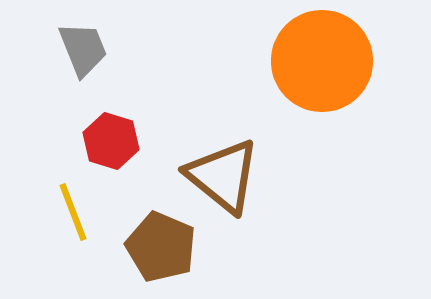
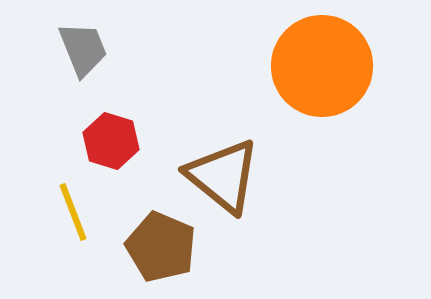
orange circle: moved 5 px down
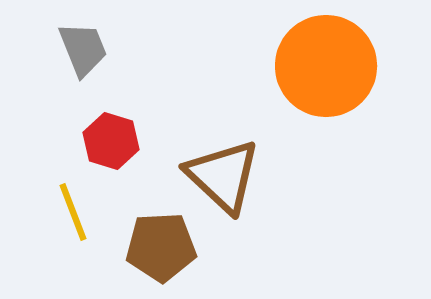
orange circle: moved 4 px right
brown triangle: rotated 4 degrees clockwise
brown pentagon: rotated 26 degrees counterclockwise
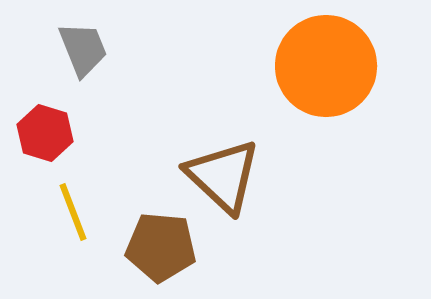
red hexagon: moved 66 px left, 8 px up
brown pentagon: rotated 8 degrees clockwise
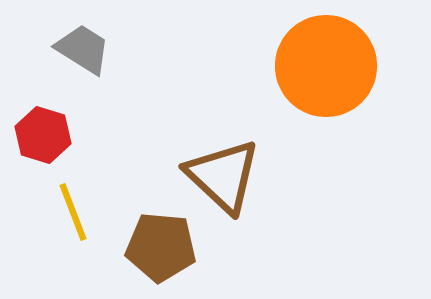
gray trapezoid: rotated 36 degrees counterclockwise
red hexagon: moved 2 px left, 2 px down
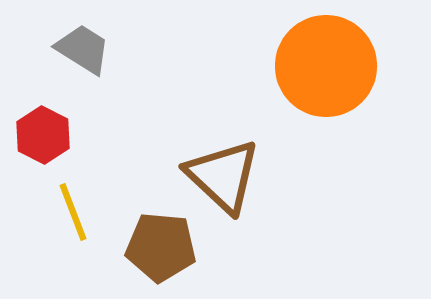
red hexagon: rotated 10 degrees clockwise
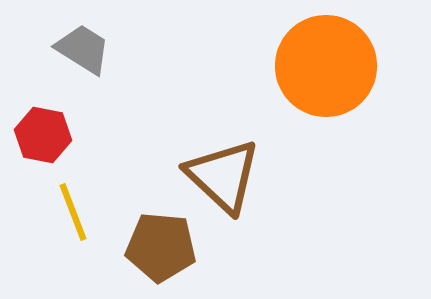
red hexagon: rotated 16 degrees counterclockwise
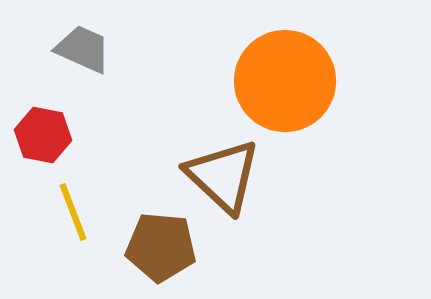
gray trapezoid: rotated 8 degrees counterclockwise
orange circle: moved 41 px left, 15 px down
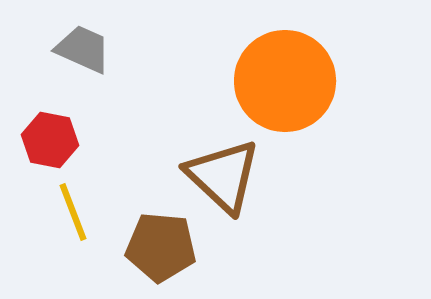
red hexagon: moved 7 px right, 5 px down
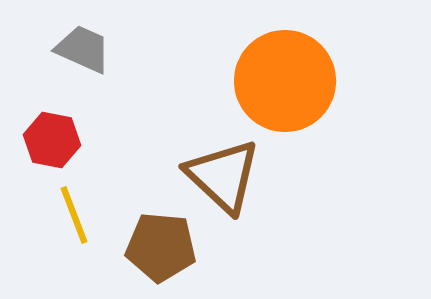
red hexagon: moved 2 px right
yellow line: moved 1 px right, 3 px down
